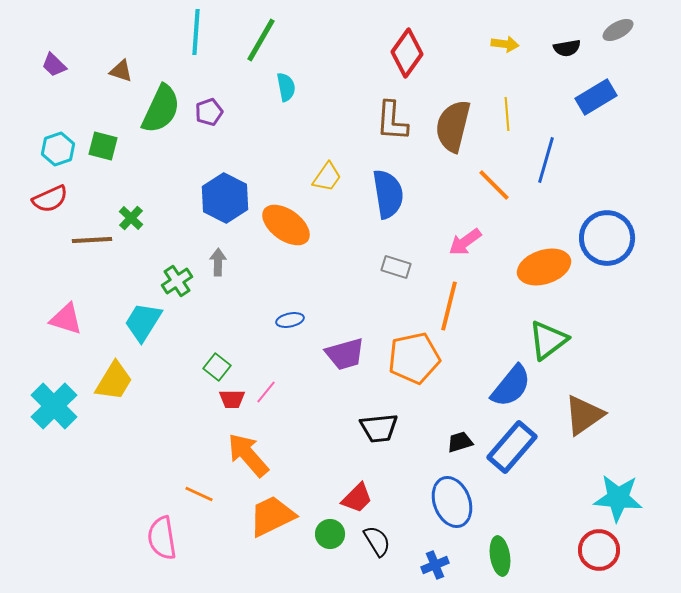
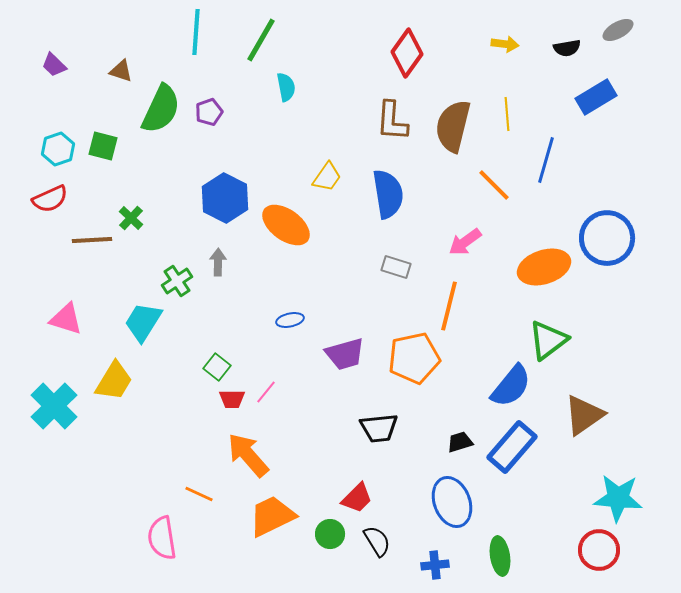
blue cross at (435, 565): rotated 16 degrees clockwise
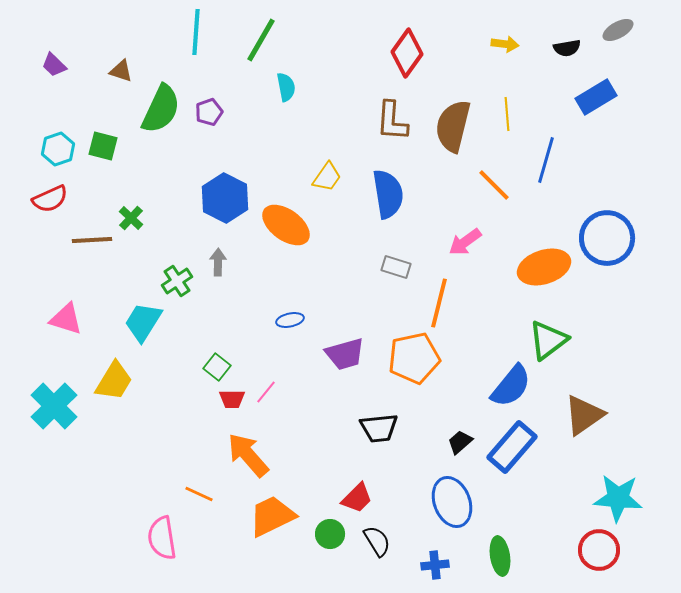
orange line at (449, 306): moved 10 px left, 3 px up
black trapezoid at (460, 442): rotated 24 degrees counterclockwise
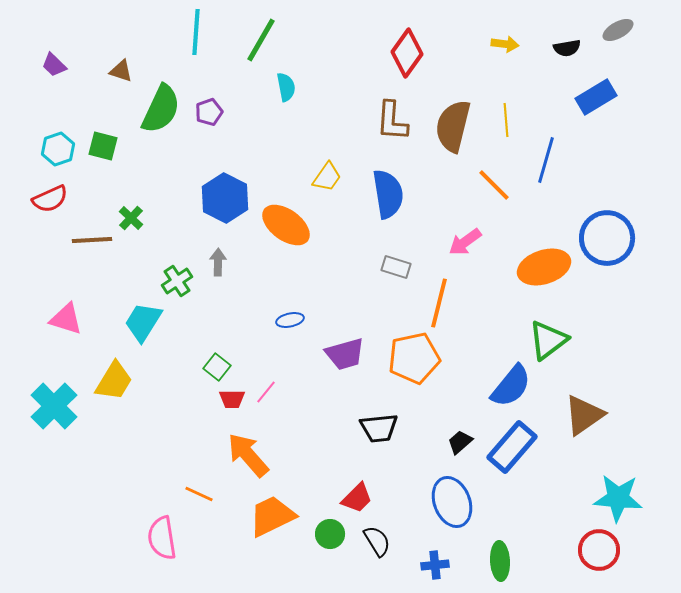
yellow line at (507, 114): moved 1 px left, 6 px down
green ellipse at (500, 556): moved 5 px down; rotated 6 degrees clockwise
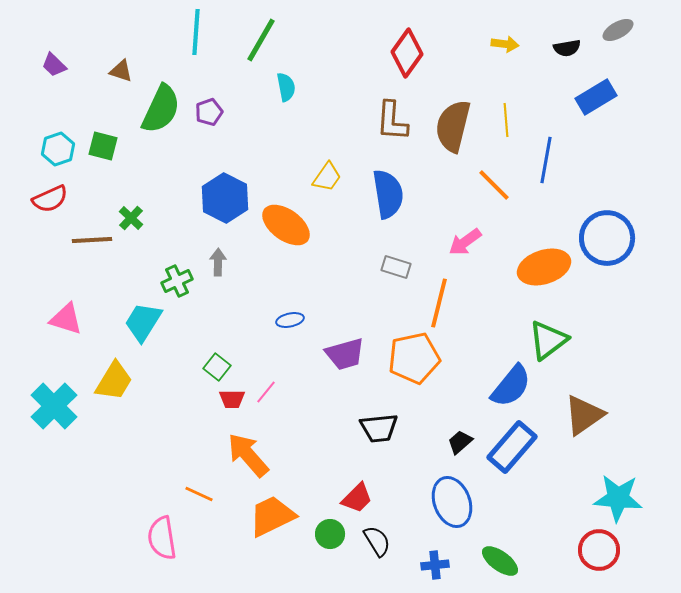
blue line at (546, 160): rotated 6 degrees counterclockwise
green cross at (177, 281): rotated 8 degrees clockwise
green ellipse at (500, 561): rotated 51 degrees counterclockwise
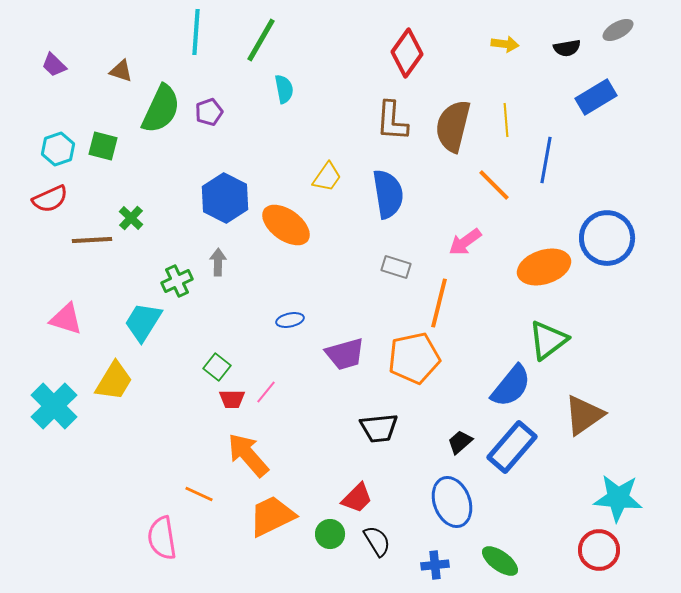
cyan semicircle at (286, 87): moved 2 px left, 2 px down
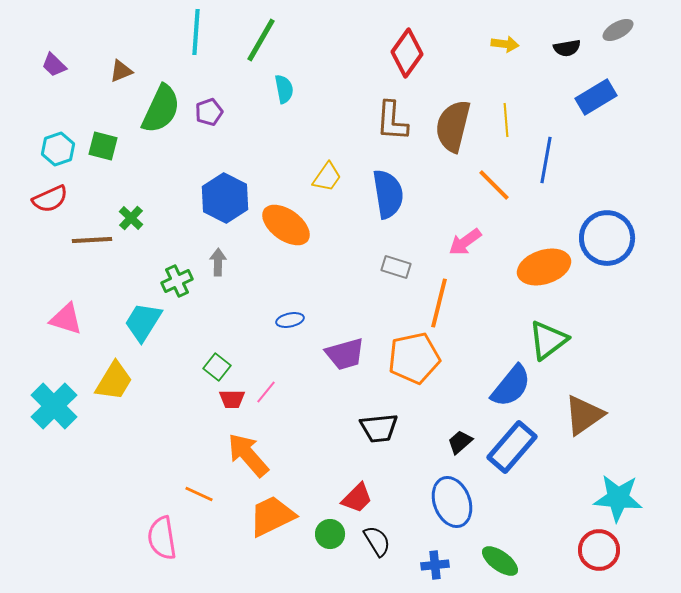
brown triangle at (121, 71): rotated 40 degrees counterclockwise
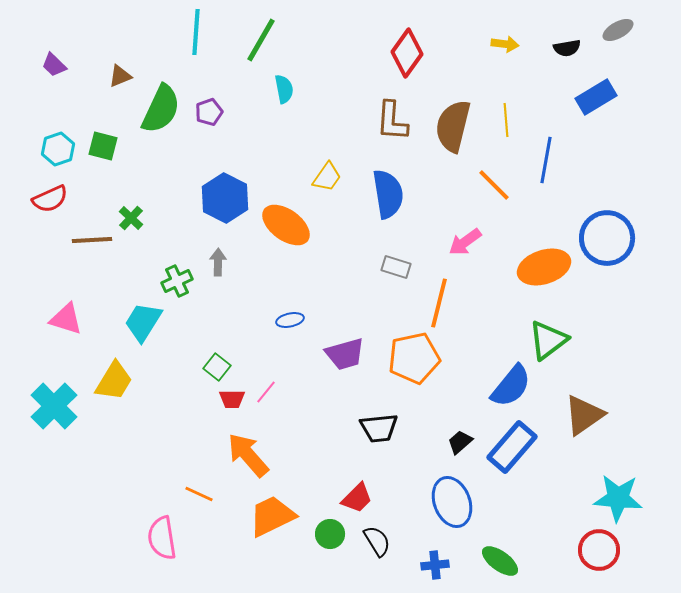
brown triangle at (121, 71): moved 1 px left, 5 px down
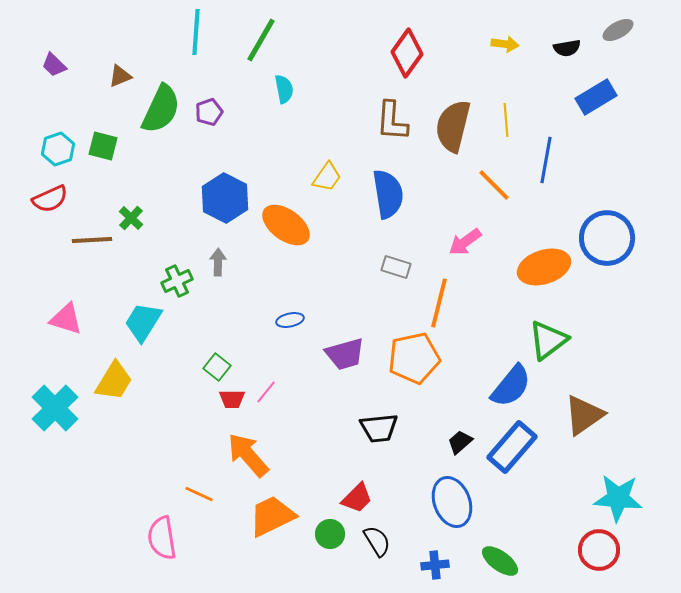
cyan cross at (54, 406): moved 1 px right, 2 px down
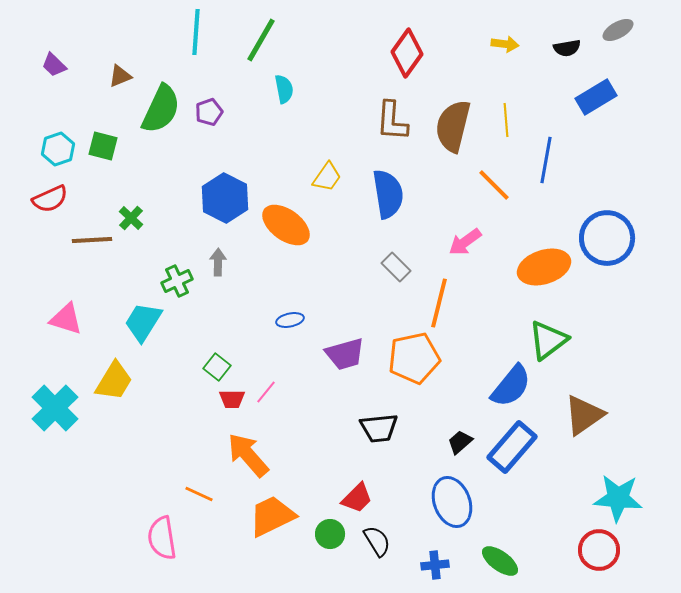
gray rectangle at (396, 267): rotated 28 degrees clockwise
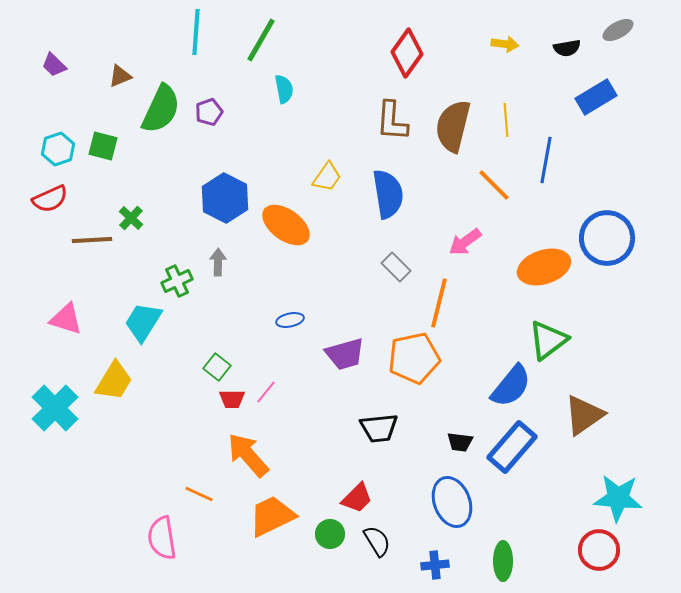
black trapezoid at (460, 442): rotated 132 degrees counterclockwise
green ellipse at (500, 561): moved 3 px right; rotated 54 degrees clockwise
